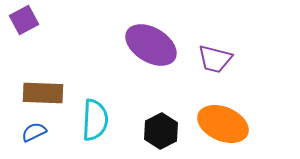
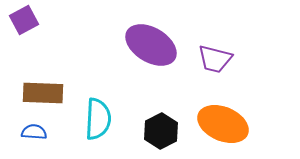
cyan semicircle: moved 3 px right, 1 px up
blue semicircle: rotated 30 degrees clockwise
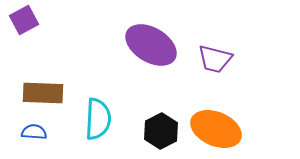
orange ellipse: moved 7 px left, 5 px down
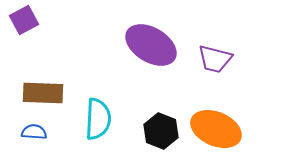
black hexagon: rotated 12 degrees counterclockwise
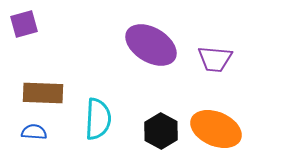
purple square: moved 4 px down; rotated 12 degrees clockwise
purple trapezoid: rotated 9 degrees counterclockwise
black hexagon: rotated 8 degrees clockwise
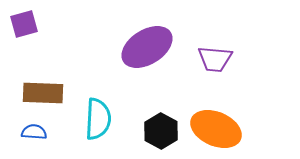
purple ellipse: moved 4 px left, 2 px down; rotated 63 degrees counterclockwise
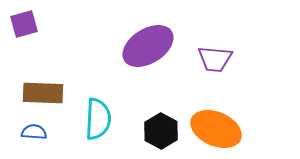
purple ellipse: moved 1 px right, 1 px up
